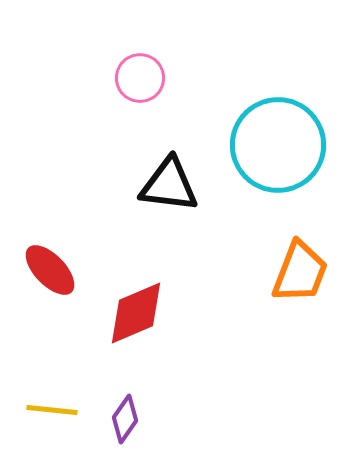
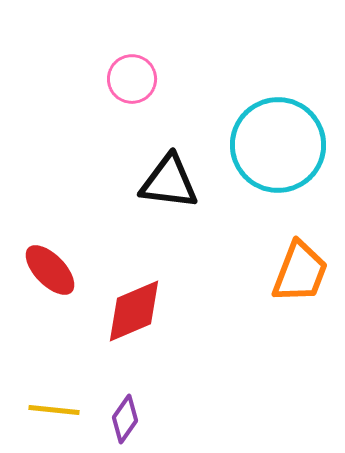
pink circle: moved 8 px left, 1 px down
black triangle: moved 3 px up
red diamond: moved 2 px left, 2 px up
yellow line: moved 2 px right
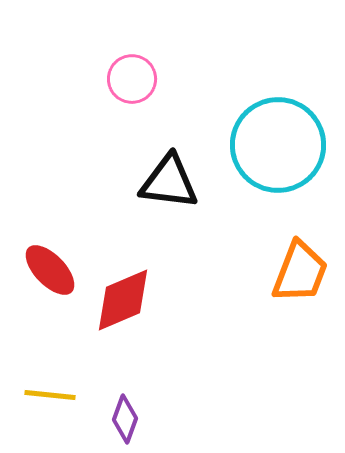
red diamond: moved 11 px left, 11 px up
yellow line: moved 4 px left, 15 px up
purple diamond: rotated 15 degrees counterclockwise
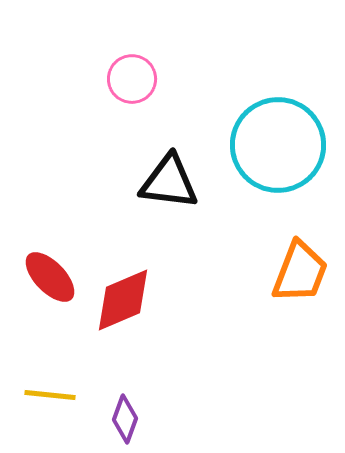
red ellipse: moved 7 px down
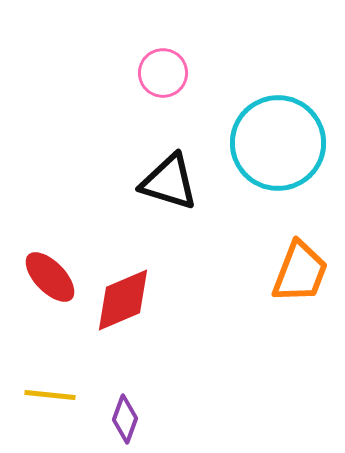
pink circle: moved 31 px right, 6 px up
cyan circle: moved 2 px up
black triangle: rotated 10 degrees clockwise
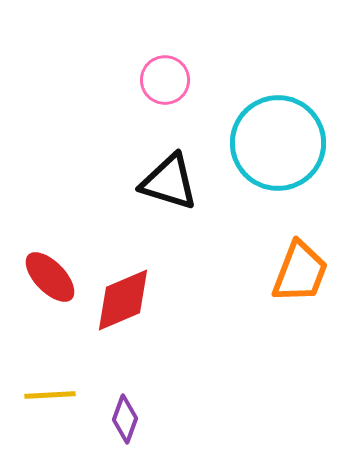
pink circle: moved 2 px right, 7 px down
yellow line: rotated 9 degrees counterclockwise
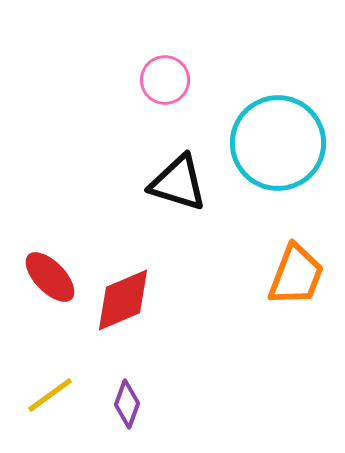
black triangle: moved 9 px right, 1 px down
orange trapezoid: moved 4 px left, 3 px down
yellow line: rotated 33 degrees counterclockwise
purple diamond: moved 2 px right, 15 px up
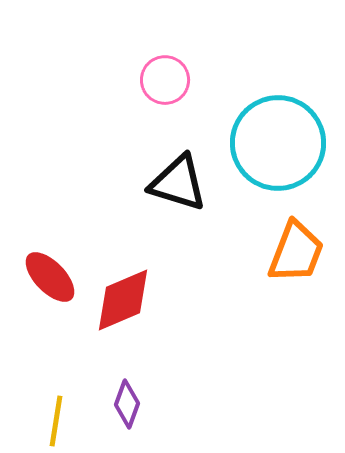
orange trapezoid: moved 23 px up
yellow line: moved 6 px right, 26 px down; rotated 45 degrees counterclockwise
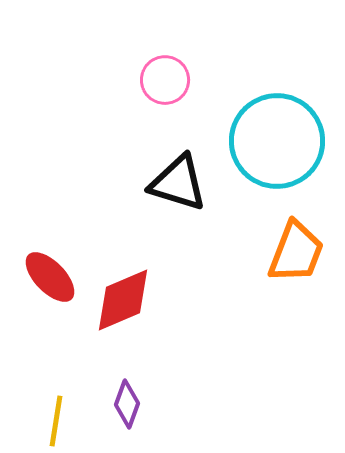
cyan circle: moved 1 px left, 2 px up
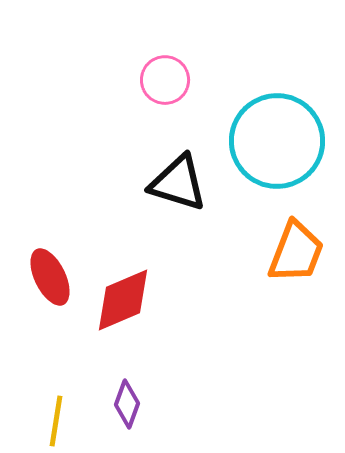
red ellipse: rotated 18 degrees clockwise
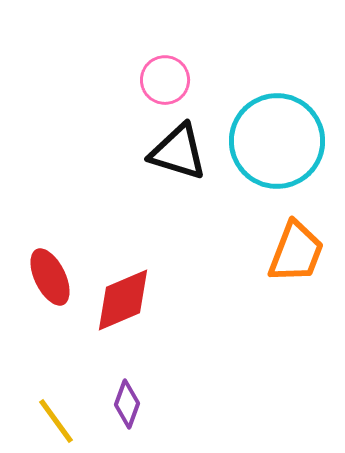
black triangle: moved 31 px up
yellow line: rotated 45 degrees counterclockwise
